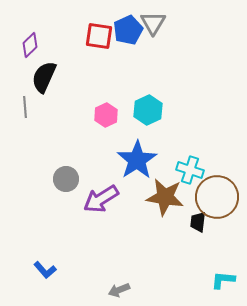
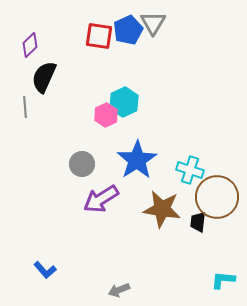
cyan hexagon: moved 24 px left, 8 px up
gray circle: moved 16 px right, 15 px up
brown star: moved 3 px left, 12 px down
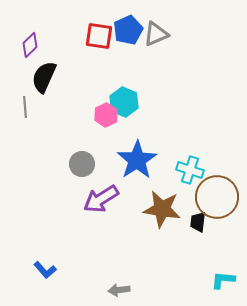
gray triangle: moved 3 px right, 11 px down; rotated 36 degrees clockwise
cyan hexagon: rotated 12 degrees counterclockwise
gray arrow: rotated 15 degrees clockwise
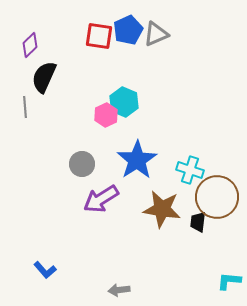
cyan L-shape: moved 6 px right, 1 px down
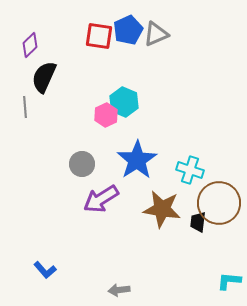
brown circle: moved 2 px right, 6 px down
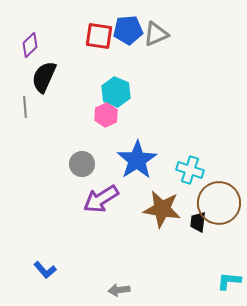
blue pentagon: rotated 20 degrees clockwise
cyan hexagon: moved 8 px left, 10 px up
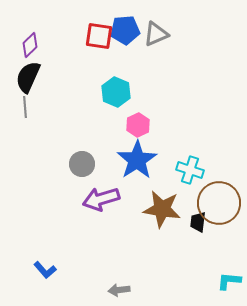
blue pentagon: moved 3 px left
black semicircle: moved 16 px left
pink hexagon: moved 32 px right, 10 px down
purple arrow: rotated 15 degrees clockwise
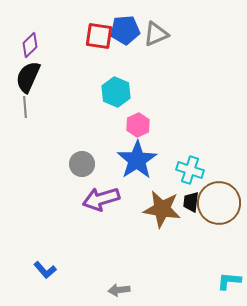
black trapezoid: moved 7 px left, 20 px up
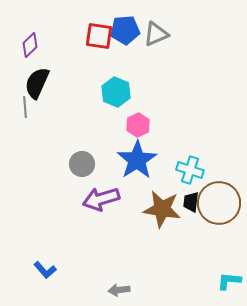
black semicircle: moved 9 px right, 6 px down
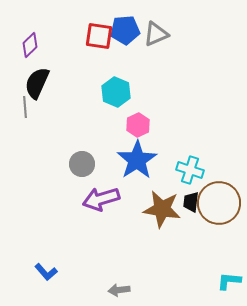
blue L-shape: moved 1 px right, 2 px down
